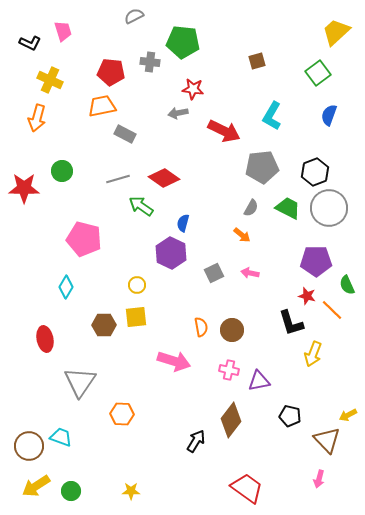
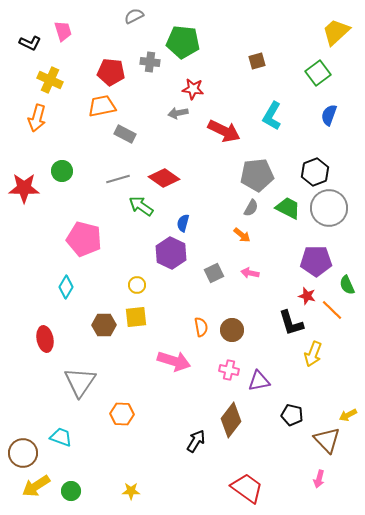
gray pentagon at (262, 167): moved 5 px left, 8 px down
black pentagon at (290, 416): moved 2 px right, 1 px up
brown circle at (29, 446): moved 6 px left, 7 px down
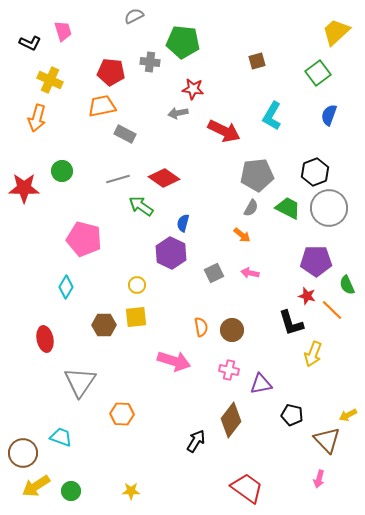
purple triangle at (259, 381): moved 2 px right, 3 px down
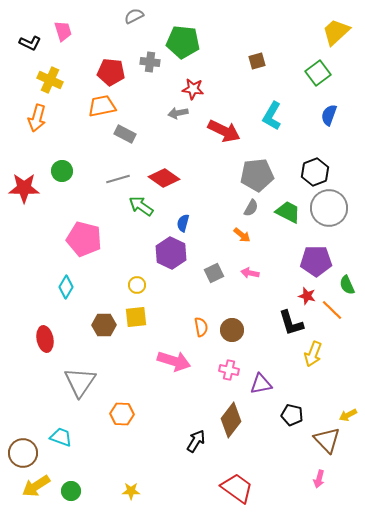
green trapezoid at (288, 208): moved 4 px down
red trapezoid at (247, 488): moved 10 px left
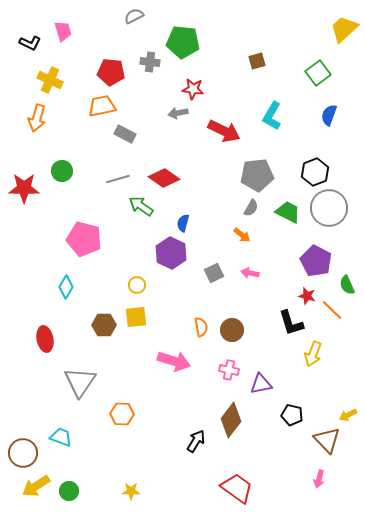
yellow trapezoid at (336, 32): moved 8 px right, 3 px up
purple pentagon at (316, 261): rotated 28 degrees clockwise
green circle at (71, 491): moved 2 px left
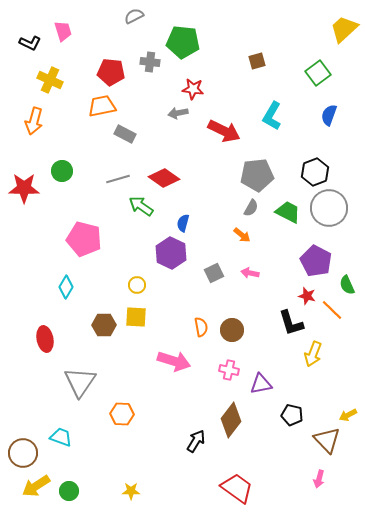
orange arrow at (37, 118): moved 3 px left, 3 px down
yellow square at (136, 317): rotated 10 degrees clockwise
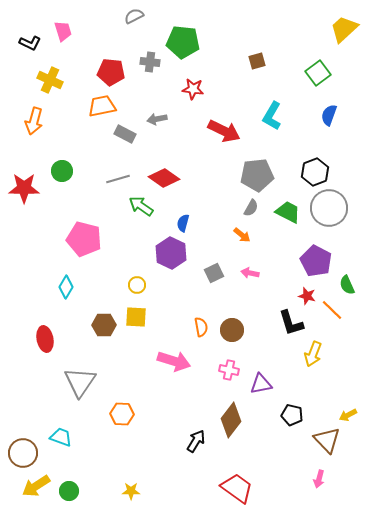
gray arrow at (178, 113): moved 21 px left, 6 px down
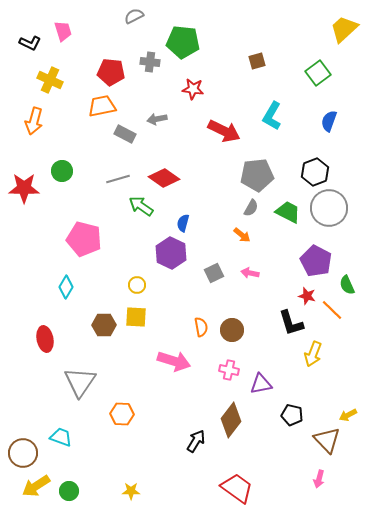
blue semicircle at (329, 115): moved 6 px down
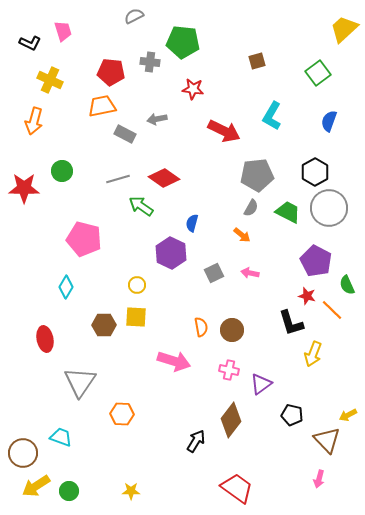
black hexagon at (315, 172): rotated 8 degrees counterclockwise
blue semicircle at (183, 223): moved 9 px right
purple triangle at (261, 384): rotated 25 degrees counterclockwise
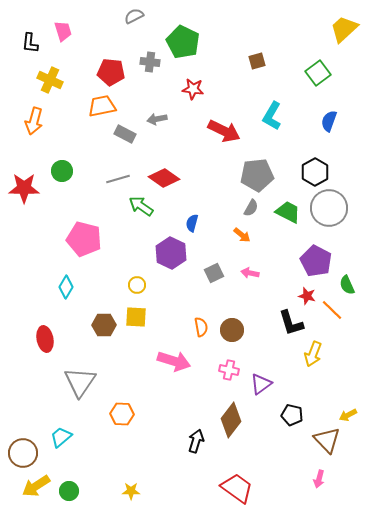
green pentagon at (183, 42): rotated 20 degrees clockwise
black L-shape at (30, 43): rotated 70 degrees clockwise
cyan trapezoid at (61, 437): rotated 60 degrees counterclockwise
black arrow at (196, 441): rotated 15 degrees counterclockwise
